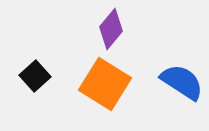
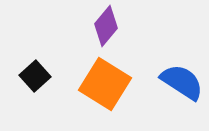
purple diamond: moved 5 px left, 3 px up
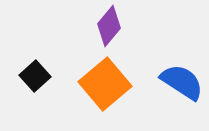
purple diamond: moved 3 px right
orange square: rotated 18 degrees clockwise
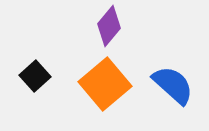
blue semicircle: moved 9 px left, 3 px down; rotated 9 degrees clockwise
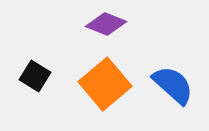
purple diamond: moved 3 px left, 2 px up; rotated 72 degrees clockwise
black square: rotated 16 degrees counterclockwise
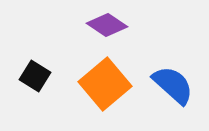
purple diamond: moved 1 px right, 1 px down; rotated 12 degrees clockwise
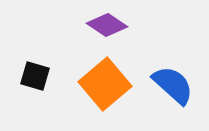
black square: rotated 16 degrees counterclockwise
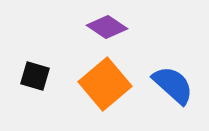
purple diamond: moved 2 px down
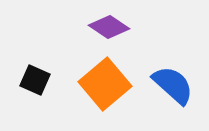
purple diamond: moved 2 px right
black square: moved 4 px down; rotated 8 degrees clockwise
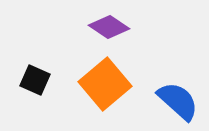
blue semicircle: moved 5 px right, 16 px down
